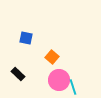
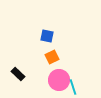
blue square: moved 21 px right, 2 px up
orange square: rotated 24 degrees clockwise
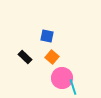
orange square: rotated 24 degrees counterclockwise
black rectangle: moved 7 px right, 17 px up
pink circle: moved 3 px right, 2 px up
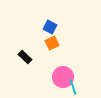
blue square: moved 3 px right, 9 px up; rotated 16 degrees clockwise
orange square: moved 14 px up; rotated 24 degrees clockwise
pink circle: moved 1 px right, 1 px up
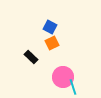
black rectangle: moved 6 px right
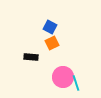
black rectangle: rotated 40 degrees counterclockwise
cyan line: moved 3 px right, 4 px up
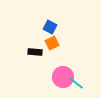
black rectangle: moved 4 px right, 5 px up
cyan line: rotated 35 degrees counterclockwise
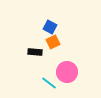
orange square: moved 1 px right, 1 px up
pink circle: moved 4 px right, 5 px up
cyan line: moved 27 px left
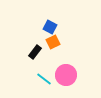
black rectangle: rotated 56 degrees counterclockwise
pink circle: moved 1 px left, 3 px down
cyan line: moved 5 px left, 4 px up
